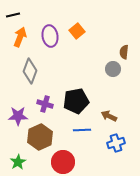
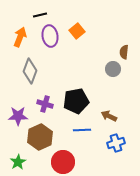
black line: moved 27 px right
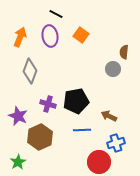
black line: moved 16 px right, 1 px up; rotated 40 degrees clockwise
orange square: moved 4 px right, 4 px down; rotated 14 degrees counterclockwise
purple cross: moved 3 px right
purple star: rotated 24 degrees clockwise
red circle: moved 36 px right
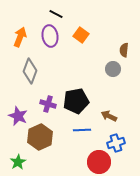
brown semicircle: moved 2 px up
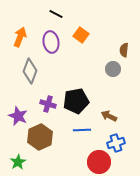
purple ellipse: moved 1 px right, 6 px down
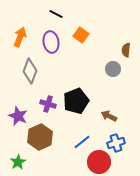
brown semicircle: moved 2 px right
black pentagon: rotated 10 degrees counterclockwise
blue line: moved 12 px down; rotated 36 degrees counterclockwise
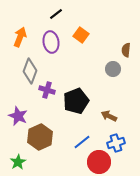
black line: rotated 64 degrees counterclockwise
purple cross: moved 1 px left, 14 px up
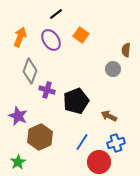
purple ellipse: moved 2 px up; rotated 25 degrees counterclockwise
blue line: rotated 18 degrees counterclockwise
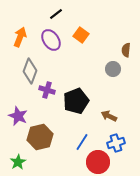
brown hexagon: rotated 10 degrees clockwise
red circle: moved 1 px left
